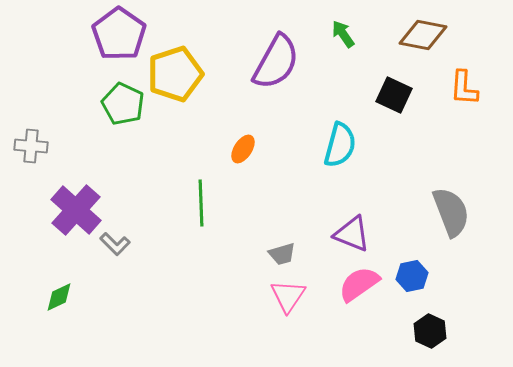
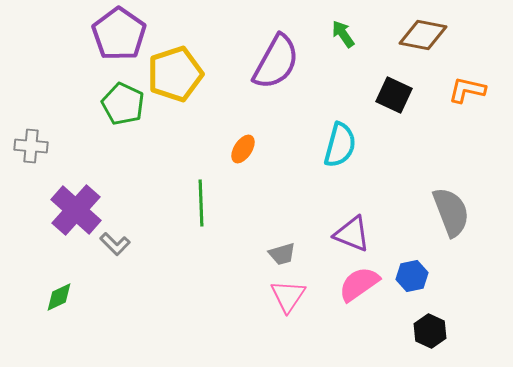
orange L-shape: moved 3 px right, 2 px down; rotated 99 degrees clockwise
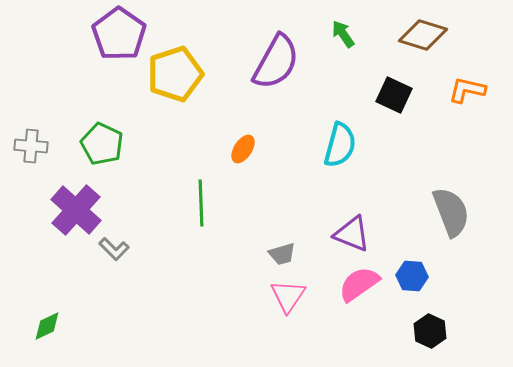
brown diamond: rotated 6 degrees clockwise
green pentagon: moved 21 px left, 40 px down
gray L-shape: moved 1 px left, 5 px down
blue hexagon: rotated 16 degrees clockwise
green diamond: moved 12 px left, 29 px down
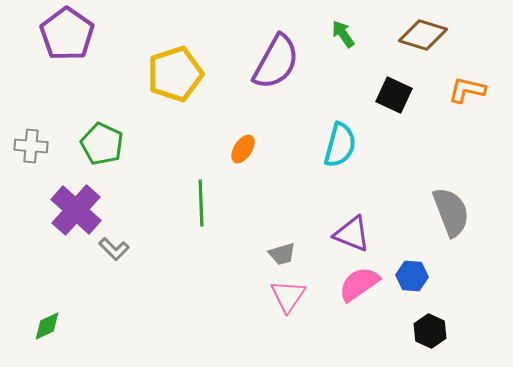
purple pentagon: moved 52 px left
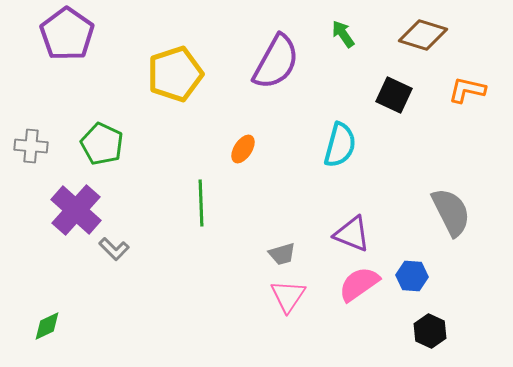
gray semicircle: rotated 6 degrees counterclockwise
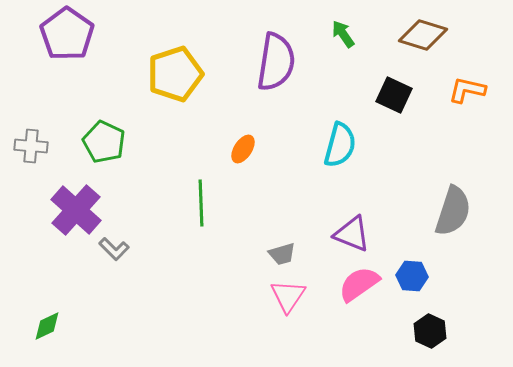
purple semicircle: rotated 20 degrees counterclockwise
green pentagon: moved 2 px right, 2 px up
gray semicircle: moved 2 px right, 1 px up; rotated 45 degrees clockwise
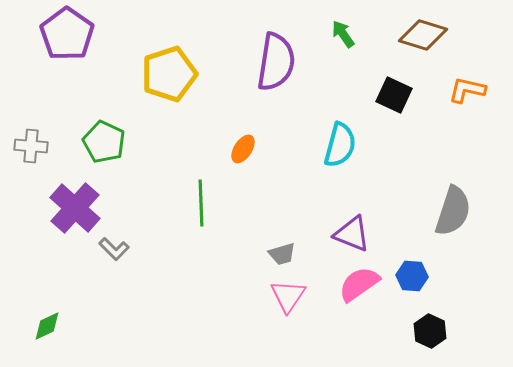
yellow pentagon: moved 6 px left
purple cross: moved 1 px left, 2 px up
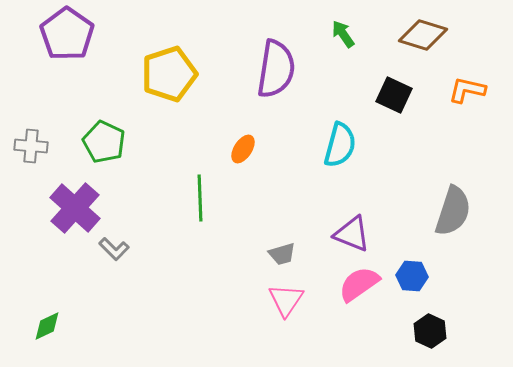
purple semicircle: moved 7 px down
green line: moved 1 px left, 5 px up
pink triangle: moved 2 px left, 4 px down
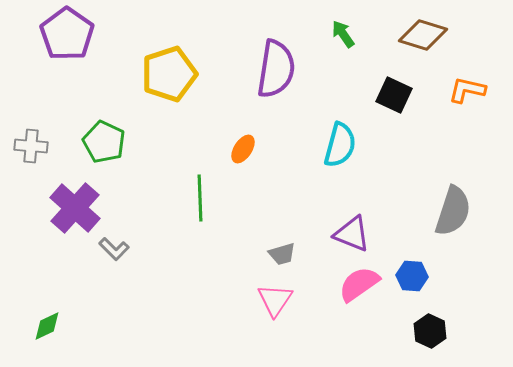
pink triangle: moved 11 px left
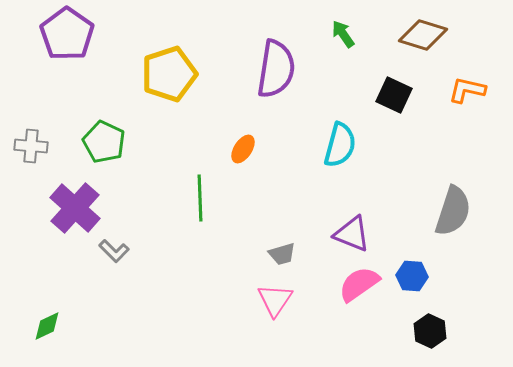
gray L-shape: moved 2 px down
